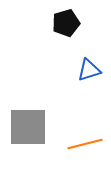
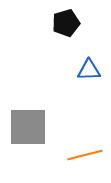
blue triangle: rotated 15 degrees clockwise
orange line: moved 11 px down
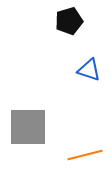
black pentagon: moved 3 px right, 2 px up
blue triangle: rotated 20 degrees clockwise
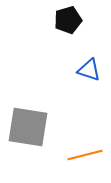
black pentagon: moved 1 px left, 1 px up
gray square: rotated 9 degrees clockwise
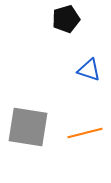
black pentagon: moved 2 px left, 1 px up
orange line: moved 22 px up
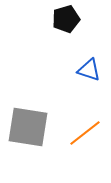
orange line: rotated 24 degrees counterclockwise
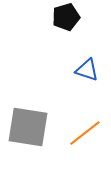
black pentagon: moved 2 px up
blue triangle: moved 2 px left
